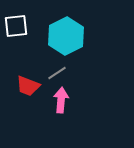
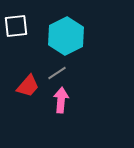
red trapezoid: rotated 70 degrees counterclockwise
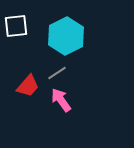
pink arrow: rotated 40 degrees counterclockwise
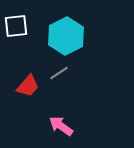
gray line: moved 2 px right
pink arrow: moved 26 px down; rotated 20 degrees counterclockwise
